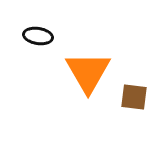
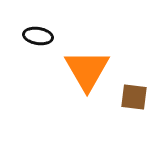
orange triangle: moved 1 px left, 2 px up
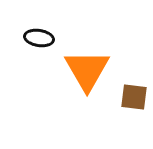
black ellipse: moved 1 px right, 2 px down
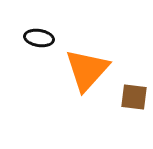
orange triangle: rotated 12 degrees clockwise
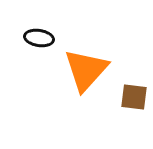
orange triangle: moved 1 px left
